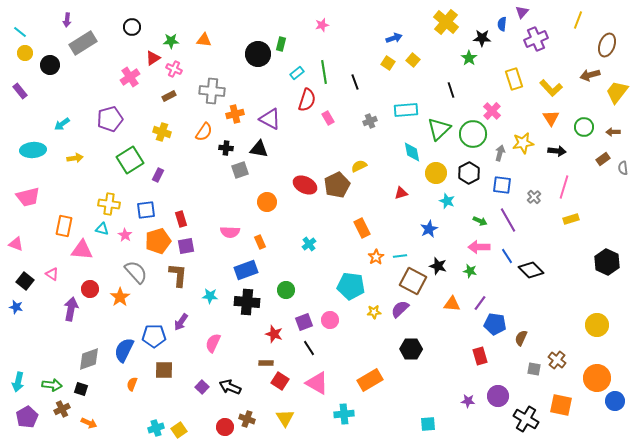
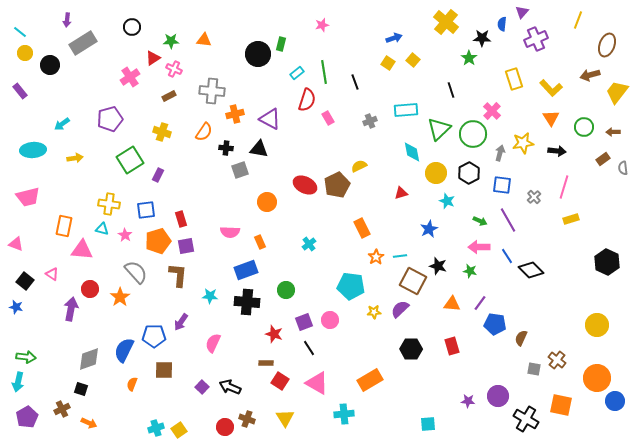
red rectangle at (480, 356): moved 28 px left, 10 px up
green arrow at (52, 385): moved 26 px left, 28 px up
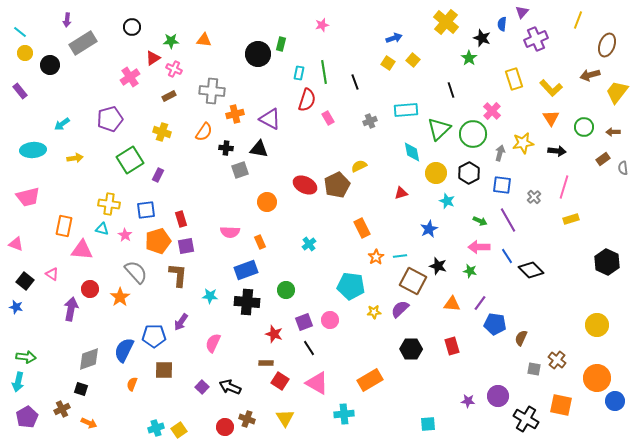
black star at (482, 38): rotated 18 degrees clockwise
cyan rectangle at (297, 73): moved 2 px right; rotated 40 degrees counterclockwise
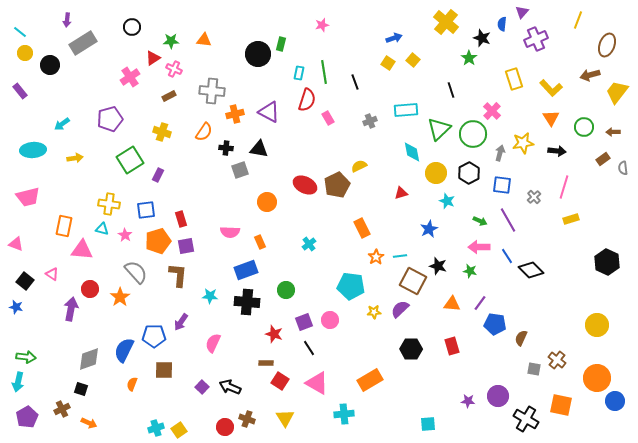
purple triangle at (270, 119): moved 1 px left, 7 px up
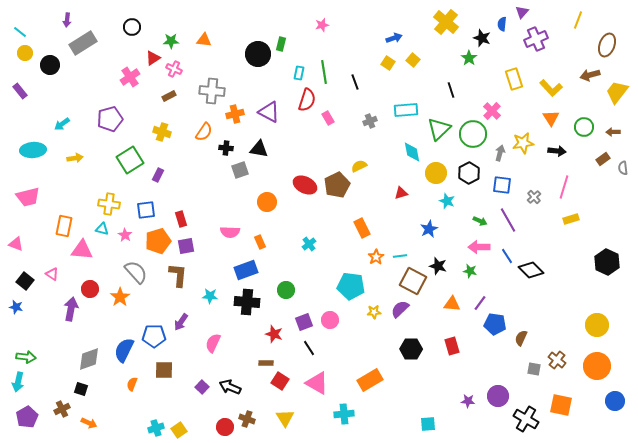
orange circle at (597, 378): moved 12 px up
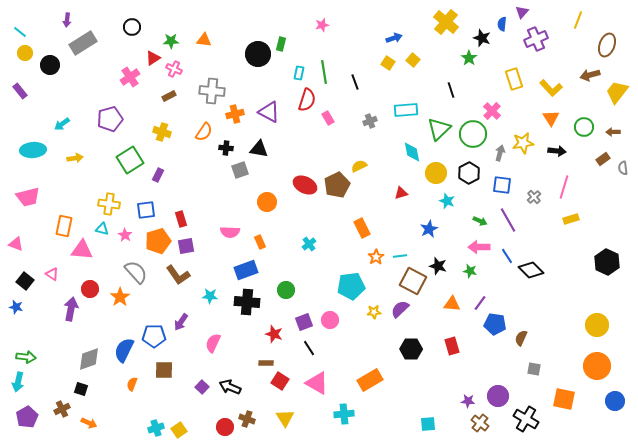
brown L-shape at (178, 275): rotated 140 degrees clockwise
cyan pentagon at (351, 286): rotated 16 degrees counterclockwise
brown cross at (557, 360): moved 77 px left, 63 px down
orange square at (561, 405): moved 3 px right, 6 px up
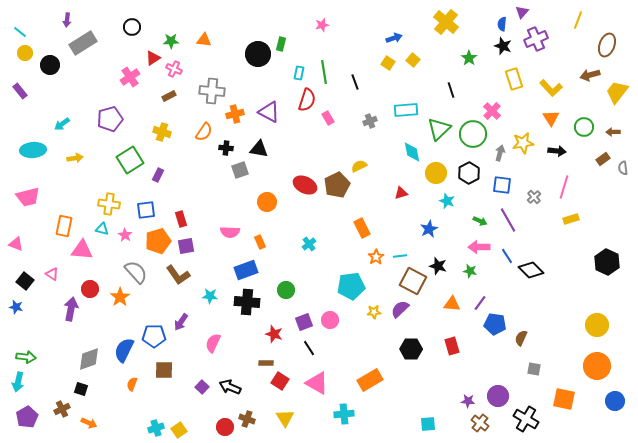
black star at (482, 38): moved 21 px right, 8 px down
